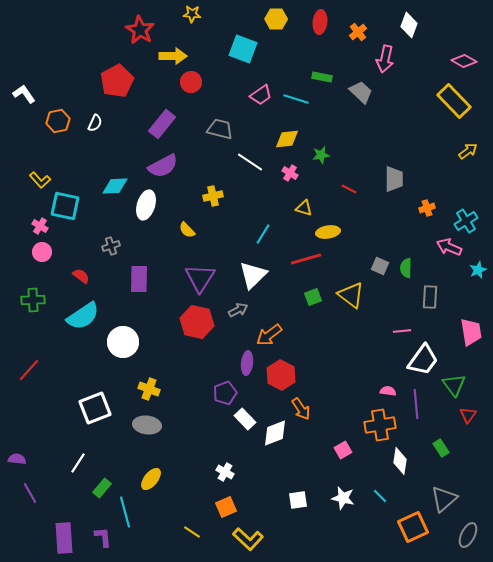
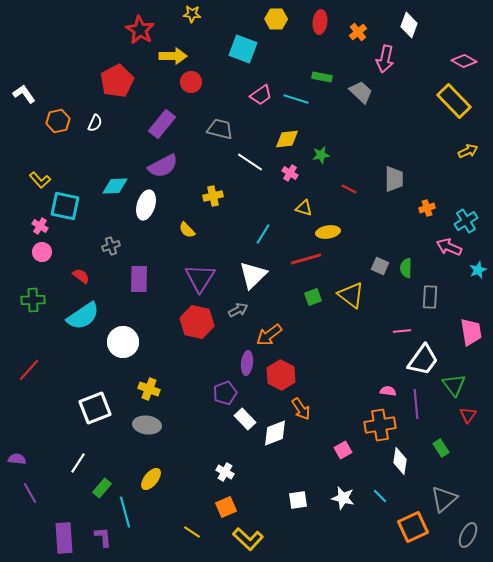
yellow arrow at (468, 151): rotated 12 degrees clockwise
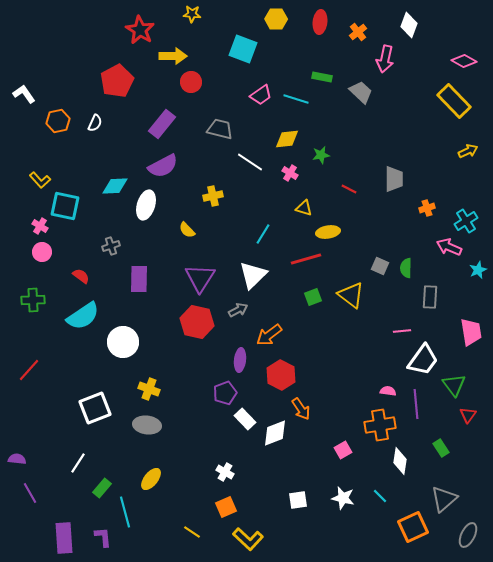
purple ellipse at (247, 363): moved 7 px left, 3 px up
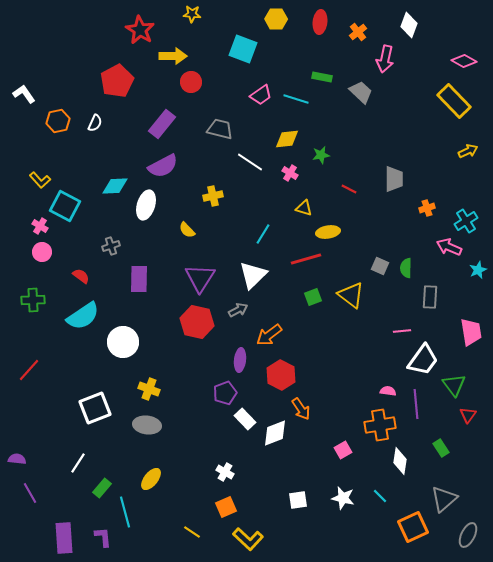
cyan square at (65, 206): rotated 16 degrees clockwise
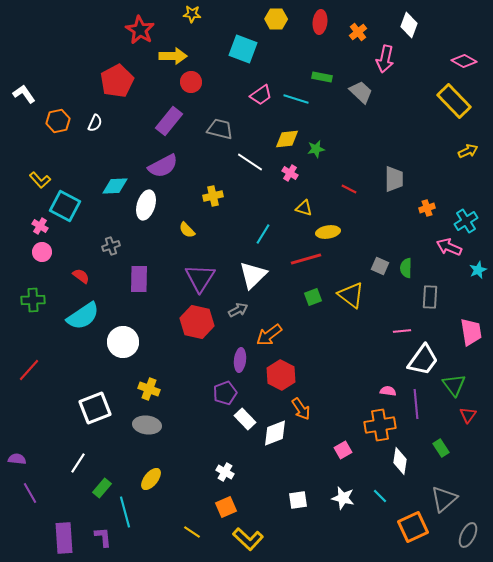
purple rectangle at (162, 124): moved 7 px right, 3 px up
green star at (321, 155): moved 5 px left, 6 px up
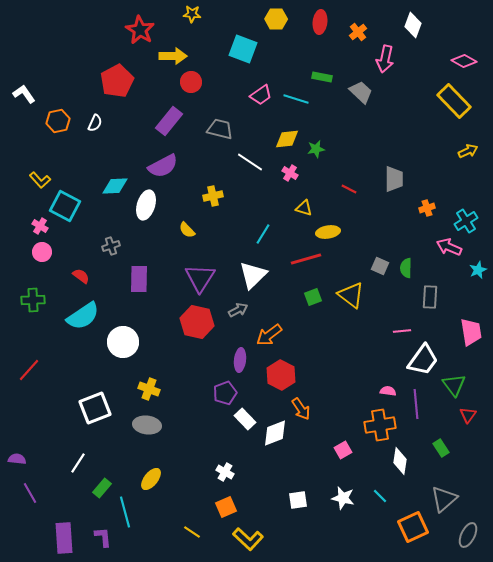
white diamond at (409, 25): moved 4 px right
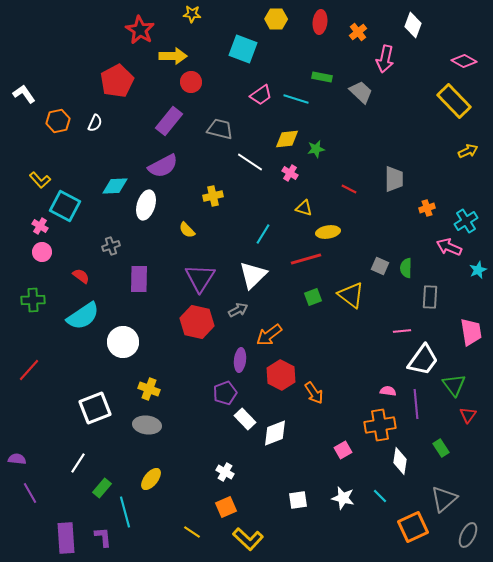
orange arrow at (301, 409): moved 13 px right, 16 px up
purple rectangle at (64, 538): moved 2 px right
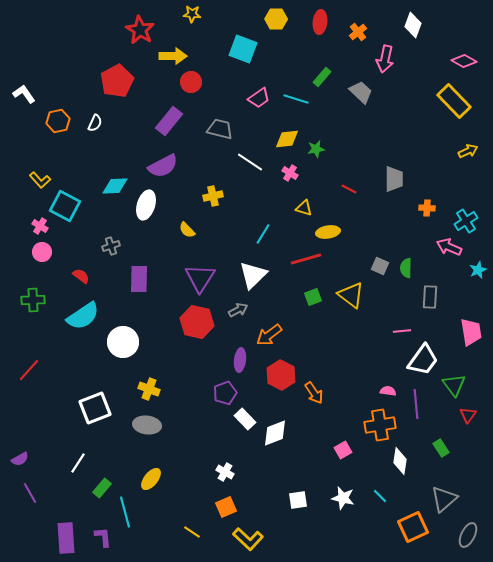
green rectangle at (322, 77): rotated 60 degrees counterclockwise
pink trapezoid at (261, 95): moved 2 px left, 3 px down
orange cross at (427, 208): rotated 21 degrees clockwise
purple semicircle at (17, 459): moved 3 px right; rotated 144 degrees clockwise
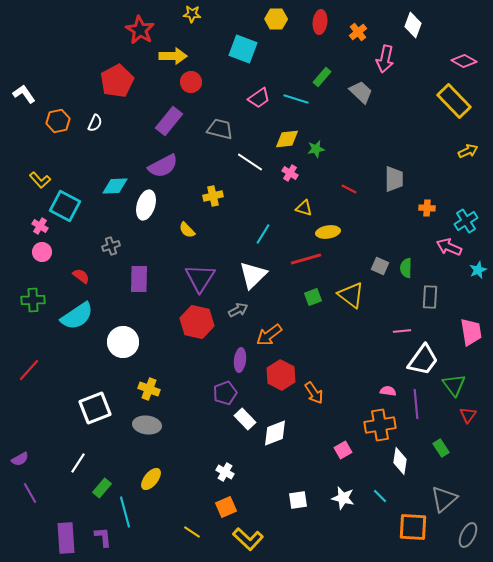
cyan semicircle at (83, 316): moved 6 px left
orange square at (413, 527): rotated 28 degrees clockwise
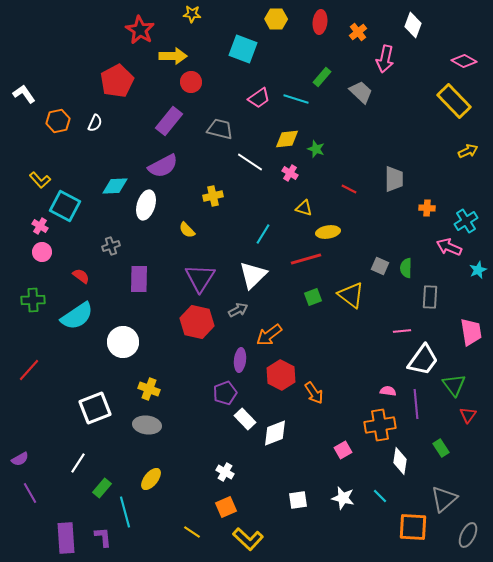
green star at (316, 149): rotated 30 degrees clockwise
